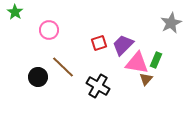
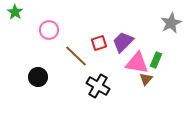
purple trapezoid: moved 3 px up
brown line: moved 13 px right, 11 px up
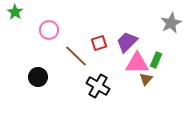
purple trapezoid: moved 4 px right
pink triangle: rotated 10 degrees counterclockwise
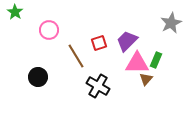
purple trapezoid: moved 1 px up
brown line: rotated 15 degrees clockwise
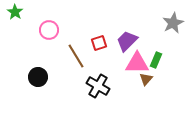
gray star: moved 2 px right
